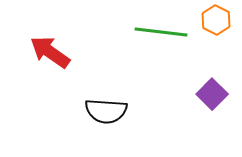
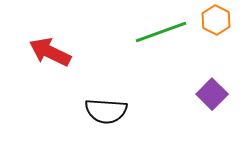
green line: rotated 27 degrees counterclockwise
red arrow: rotated 9 degrees counterclockwise
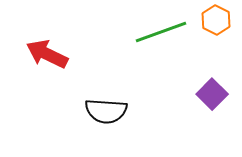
red arrow: moved 3 px left, 2 px down
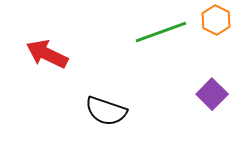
black semicircle: rotated 15 degrees clockwise
